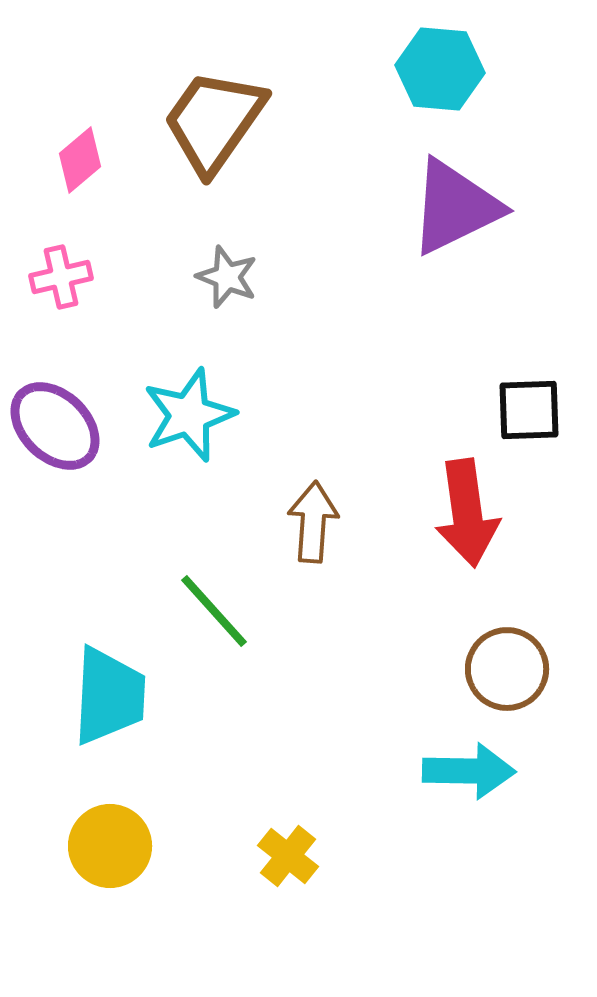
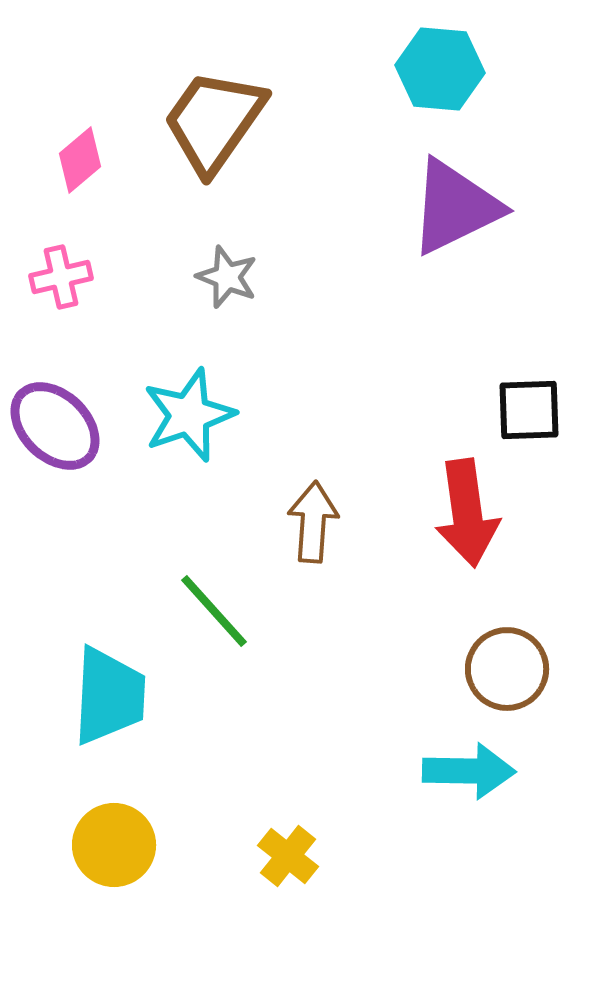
yellow circle: moved 4 px right, 1 px up
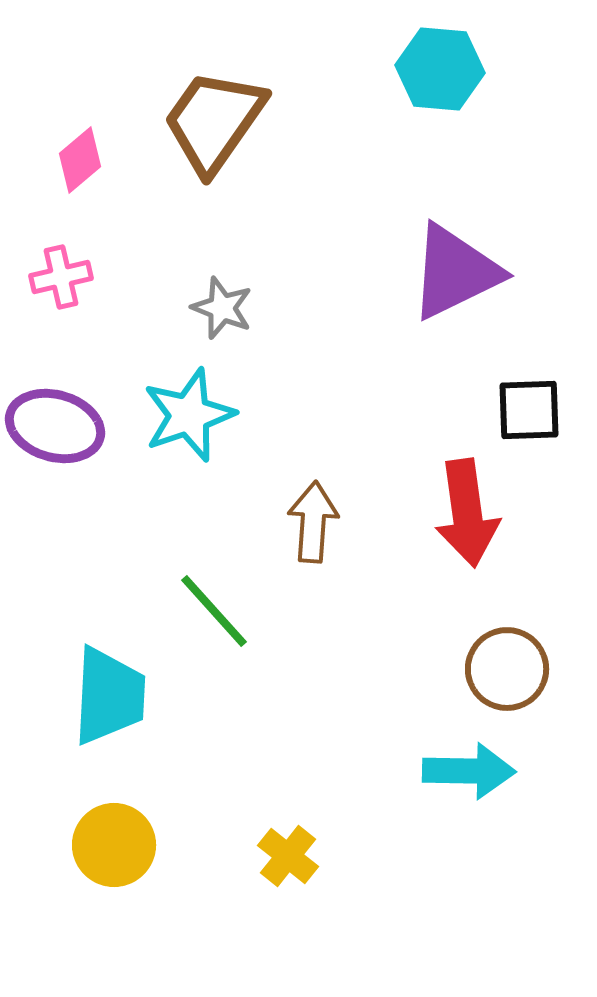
purple triangle: moved 65 px down
gray star: moved 5 px left, 31 px down
purple ellipse: rotated 28 degrees counterclockwise
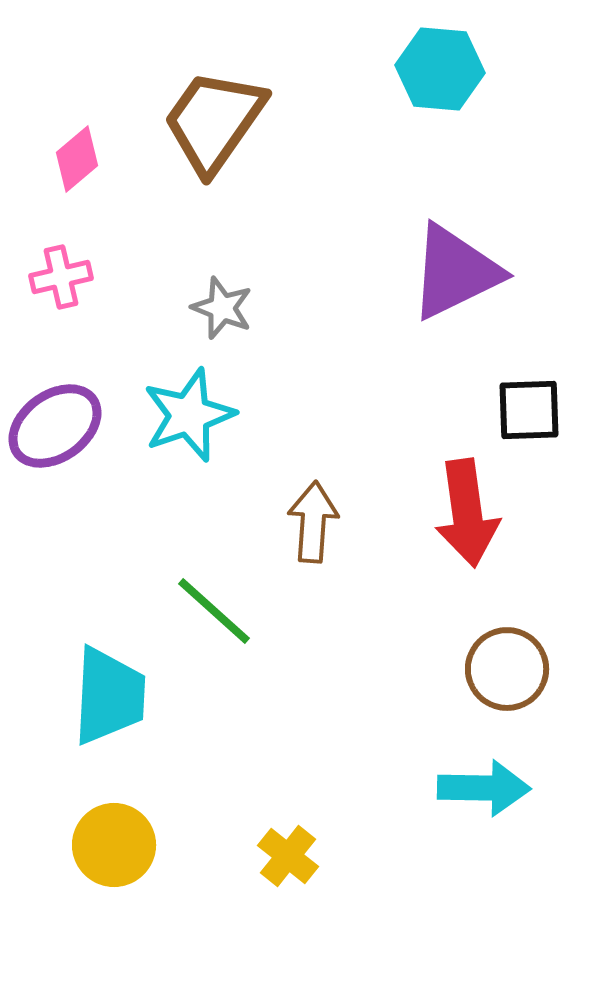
pink diamond: moved 3 px left, 1 px up
purple ellipse: rotated 52 degrees counterclockwise
green line: rotated 6 degrees counterclockwise
cyan arrow: moved 15 px right, 17 px down
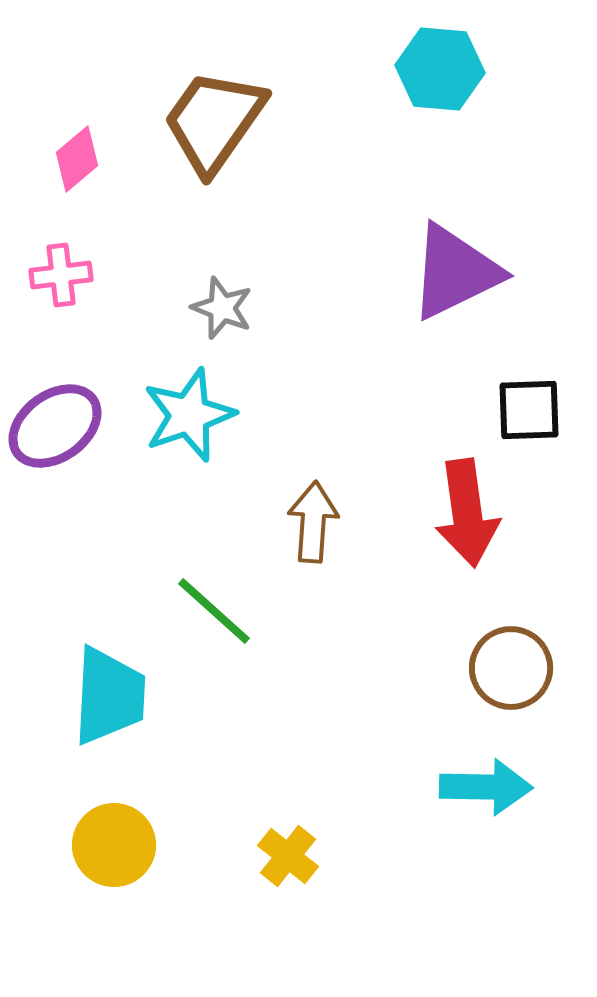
pink cross: moved 2 px up; rotated 6 degrees clockwise
brown circle: moved 4 px right, 1 px up
cyan arrow: moved 2 px right, 1 px up
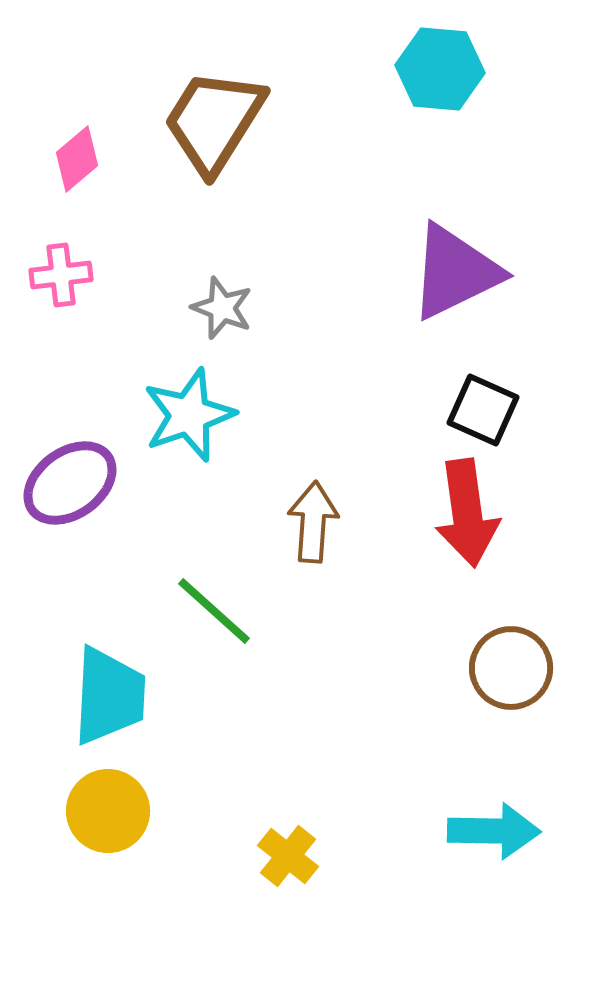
brown trapezoid: rotated 3 degrees counterclockwise
black square: moved 46 px left; rotated 26 degrees clockwise
purple ellipse: moved 15 px right, 57 px down
cyan arrow: moved 8 px right, 44 px down
yellow circle: moved 6 px left, 34 px up
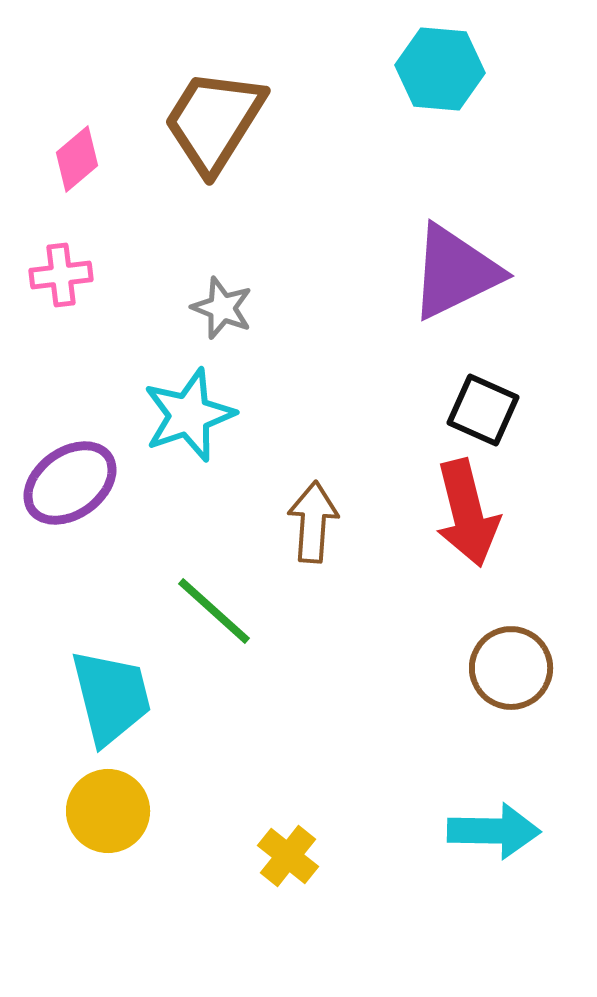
red arrow: rotated 6 degrees counterclockwise
cyan trapezoid: moved 2 px right, 1 px down; rotated 17 degrees counterclockwise
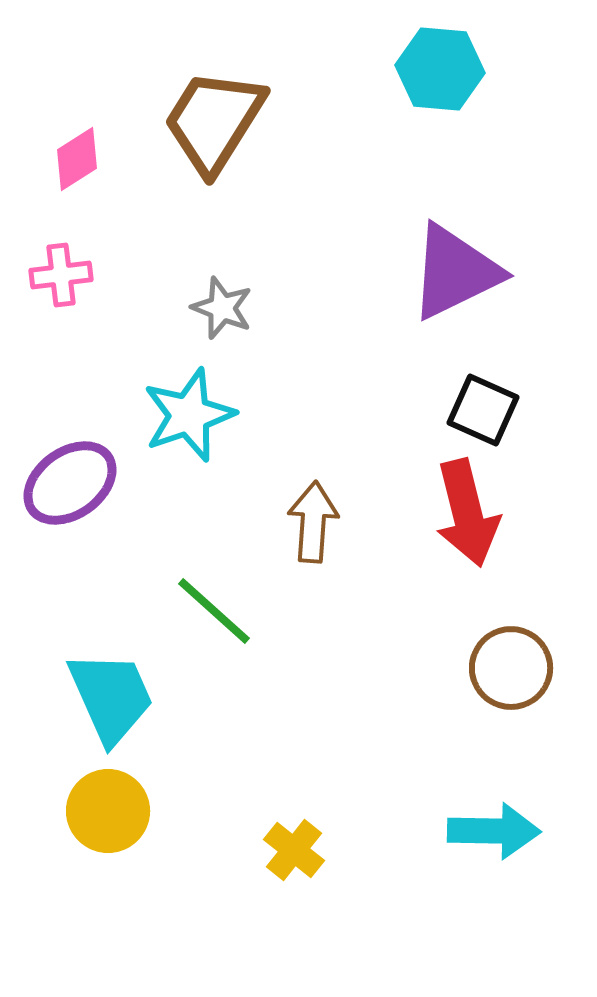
pink diamond: rotated 8 degrees clockwise
cyan trapezoid: rotated 10 degrees counterclockwise
yellow cross: moved 6 px right, 6 px up
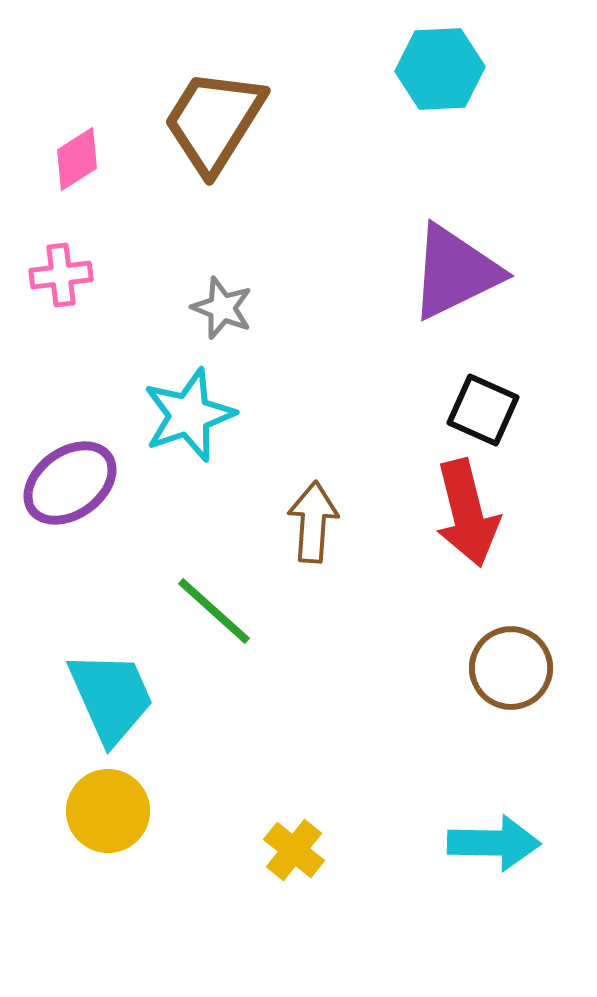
cyan hexagon: rotated 8 degrees counterclockwise
cyan arrow: moved 12 px down
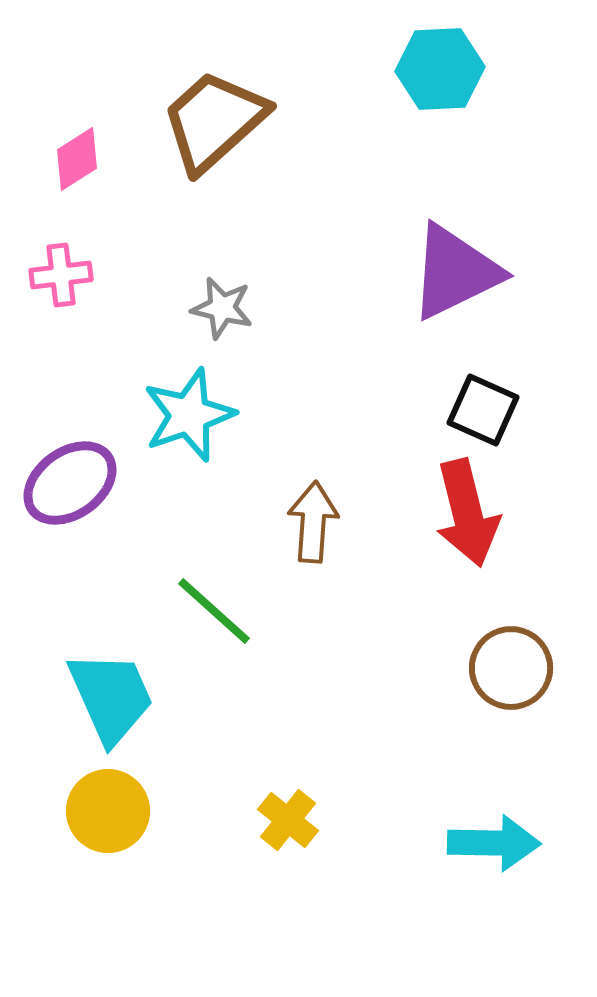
brown trapezoid: rotated 16 degrees clockwise
gray star: rotated 8 degrees counterclockwise
yellow cross: moved 6 px left, 30 px up
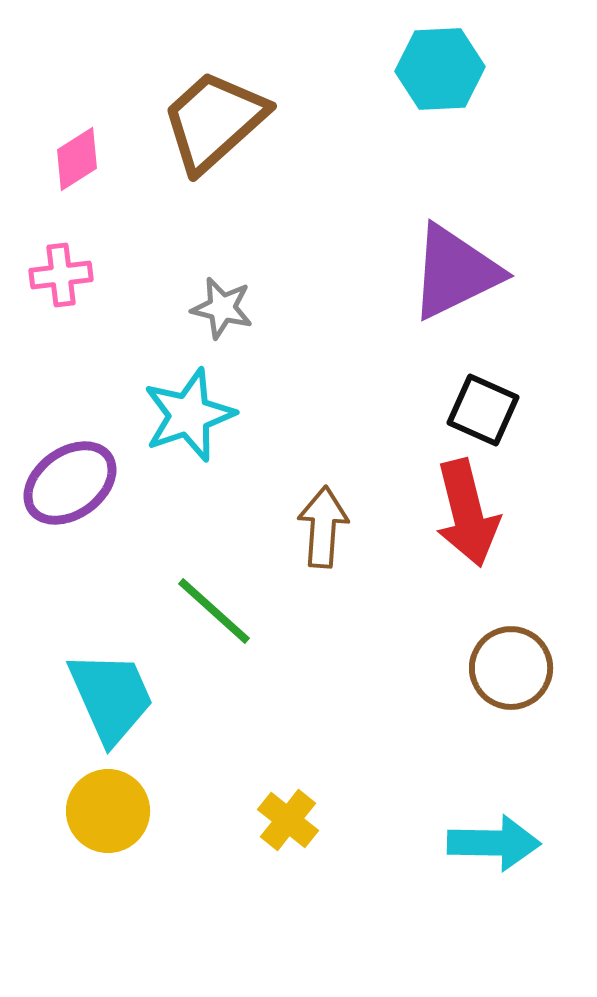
brown arrow: moved 10 px right, 5 px down
